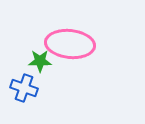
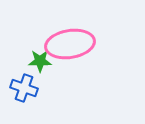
pink ellipse: rotated 15 degrees counterclockwise
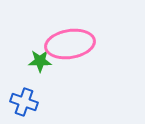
blue cross: moved 14 px down
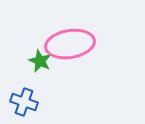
green star: rotated 25 degrees clockwise
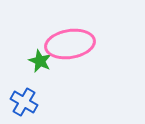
blue cross: rotated 12 degrees clockwise
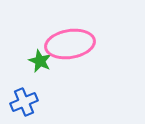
blue cross: rotated 36 degrees clockwise
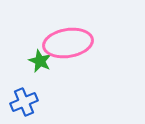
pink ellipse: moved 2 px left, 1 px up
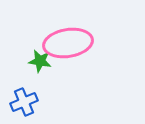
green star: rotated 15 degrees counterclockwise
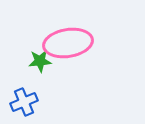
green star: rotated 15 degrees counterclockwise
